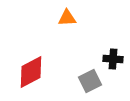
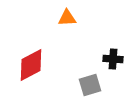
red diamond: moved 7 px up
gray square: moved 4 px down; rotated 10 degrees clockwise
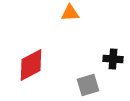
orange triangle: moved 3 px right, 5 px up
gray square: moved 2 px left
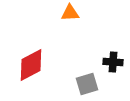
black cross: moved 3 px down
gray square: moved 1 px left, 1 px up
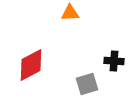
black cross: moved 1 px right, 1 px up
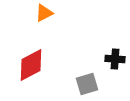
orange triangle: moved 26 px left; rotated 24 degrees counterclockwise
black cross: moved 1 px right, 2 px up
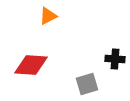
orange triangle: moved 4 px right, 3 px down
red diamond: rotated 32 degrees clockwise
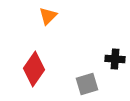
orange triangle: rotated 18 degrees counterclockwise
red diamond: moved 3 px right, 4 px down; rotated 60 degrees counterclockwise
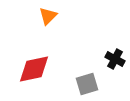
black cross: rotated 24 degrees clockwise
red diamond: rotated 44 degrees clockwise
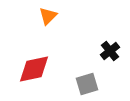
black cross: moved 5 px left, 8 px up; rotated 24 degrees clockwise
